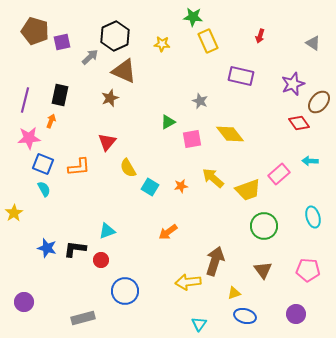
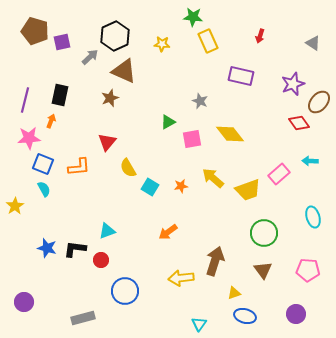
yellow star at (14, 213): moved 1 px right, 7 px up
green circle at (264, 226): moved 7 px down
yellow arrow at (188, 282): moved 7 px left, 4 px up
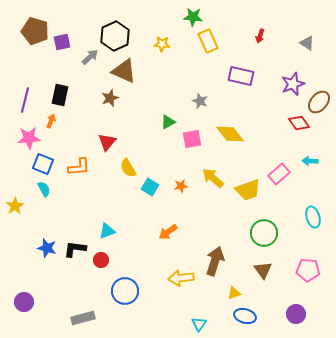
gray triangle at (313, 43): moved 6 px left
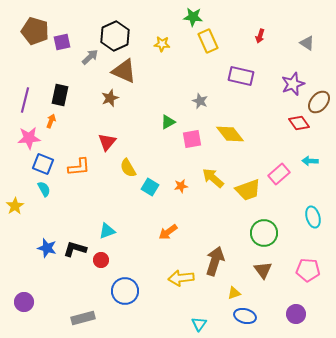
black L-shape at (75, 249): rotated 10 degrees clockwise
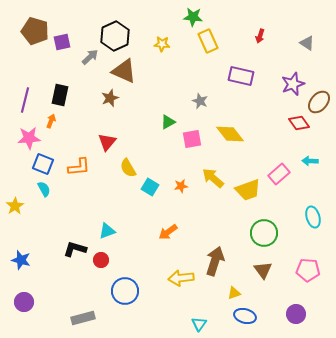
blue star at (47, 248): moved 26 px left, 12 px down
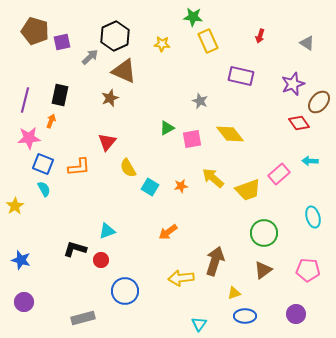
green triangle at (168, 122): moved 1 px left, 6 px down
brown triangle at (263, 270): rotated 30 degrees clockwise
blue ellipse at (245, 316): rotated 15 degrees counterclockwise
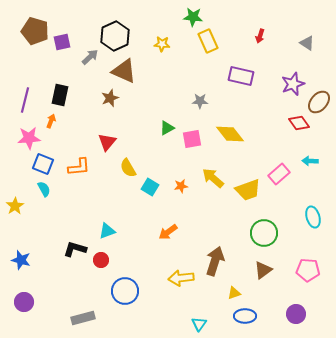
gray star at (200, 101): rotated 21 degrees counterclockwise
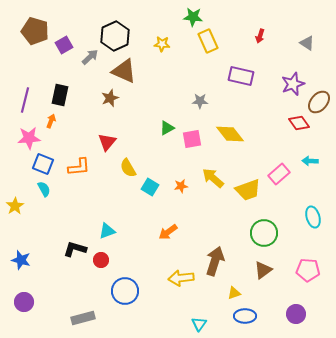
purple square at (62, 42): moved 2 px right, 3 px down; rotated 18 degrees counterclockwise
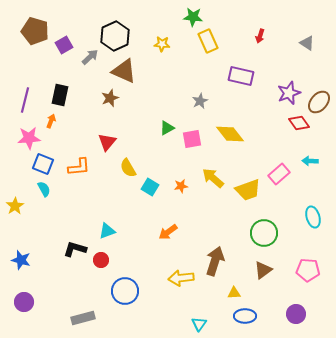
purple star at (293, 84): moved 4 px left, 9 px down
gray star at (200, 101): rotated 28 degrees counterclockwise
yellow triangle at (234, 293): rotated 16 degrees clockwise
